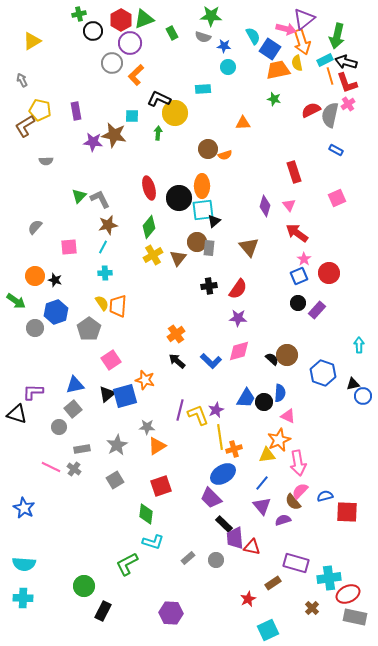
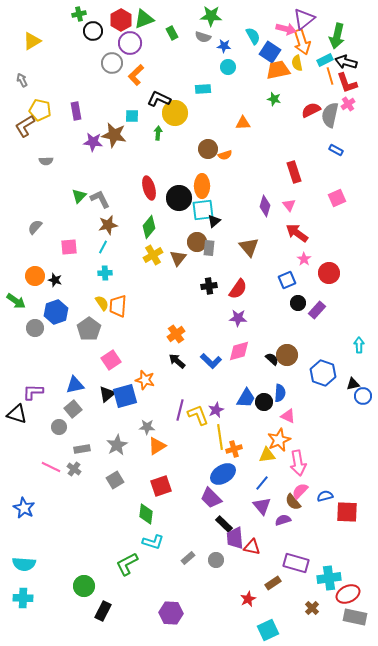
blue square at (270, 49): moved 3 px down
blue square at (299, 276): moved 12 px left, 4 px down
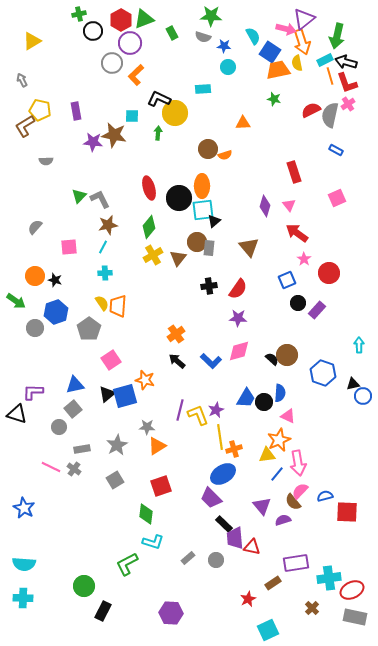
blue line at (262, 483): moved 15 px right, 9 px up
purple rectangle at (296, 563): rotated 25 degrees counterclockwise
red ellipse at (348, 594): moved 4 px right, 4 px up
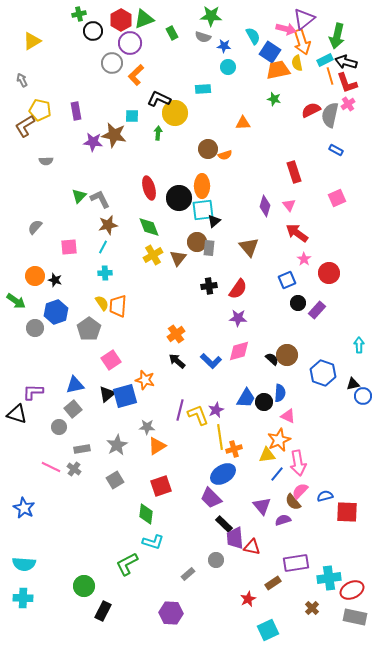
green diamond at (149, 227): rotated 60 degrees counterclockwise
gray rectangle at (188, 558): moved 16 px down
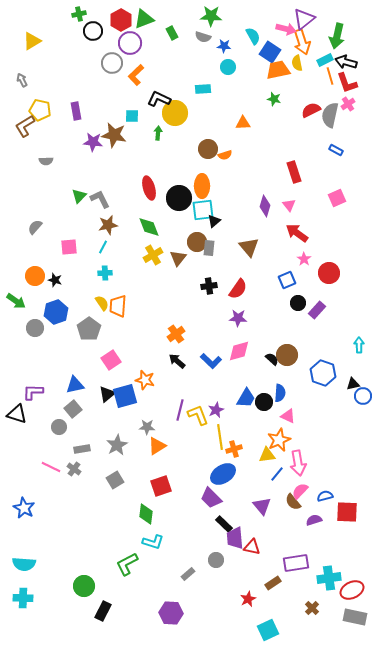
purple semicircle at (283, 520): moved 31 px right
